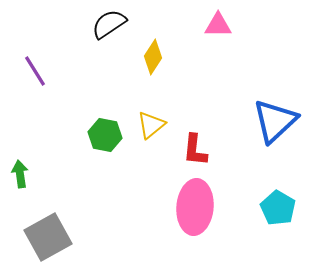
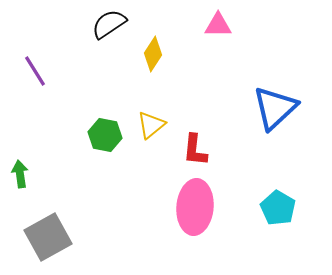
yellow diamond: moved 3 px up
blue triangle: moved 13 px up
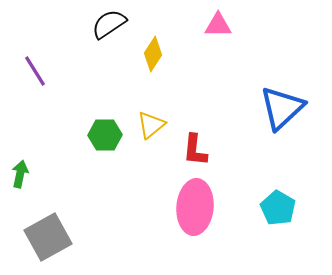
blue triangle: moved 7 px right
green hexagon: rotated 12 degrees counterclockwise
green arrow: rotated 20 degrees clockwise
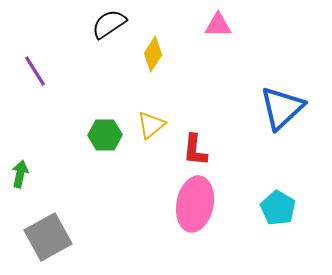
pink ellipse: moved 3 px up; rotated 6 degrees clockwise
